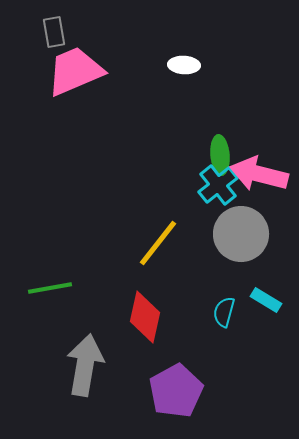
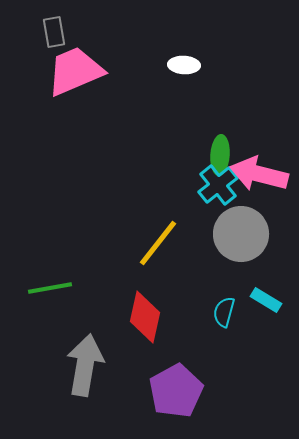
green ellipse: rotated 9 degrees clockwise
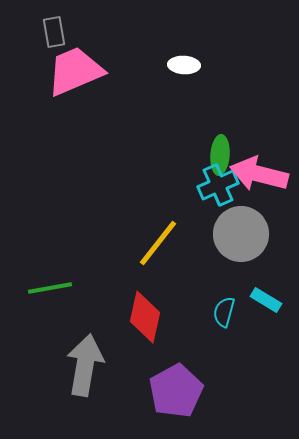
cyan cross: rotated 15 degrees clockwise
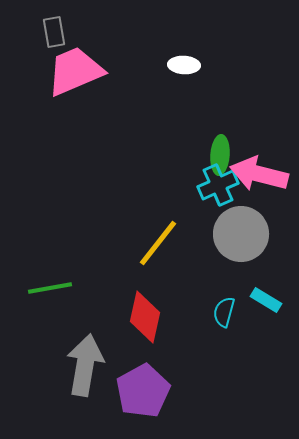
purple pentagon: moved 33 px left
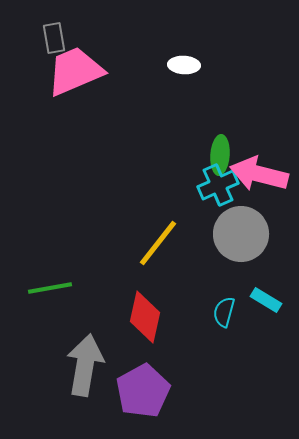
gray rectangle: moved 6 px down
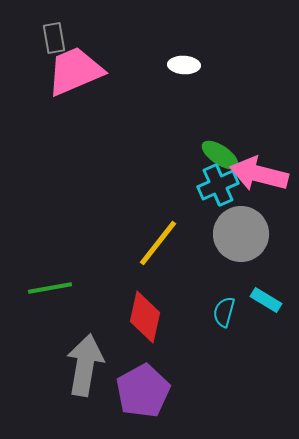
green ellipse: rotated 60 degrees counterclockwise
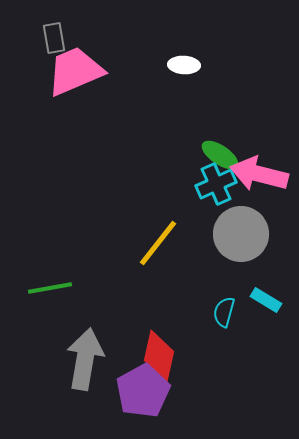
cyan cross: moved 2 px left, 1 px up
red diamond: moved 14 px right, 39 px down
gray arrow: moved 6 px up
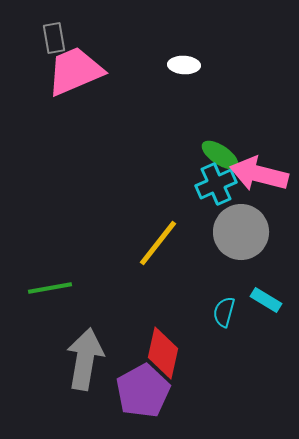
gray circle: moved 2 px up
red diamond: moved 4 px right, 3 px up
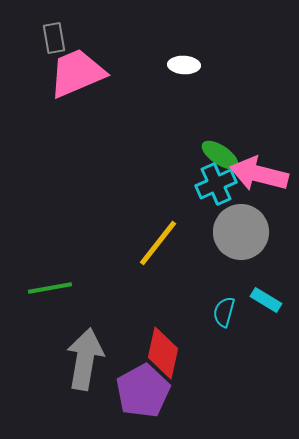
pink trapezoid: moved 2 px right, 2 px down
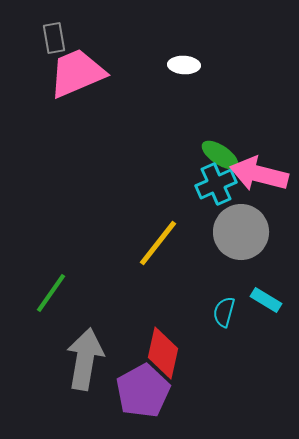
green line: moved 1 px right, 5 px down; rotated 45 degrees counterclockwise
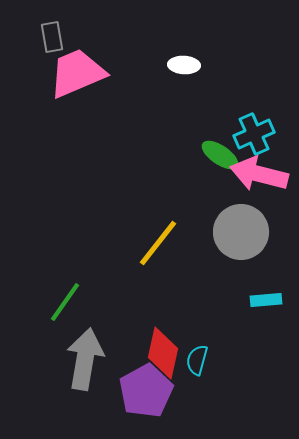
gray rectangle: moved 2 px left, 1 px up
cyan cross: moved 38 px right, 50 px up
green line: moved 14 px right, 9 px down
cyan rectangle: rotated 36 degrees counterclockwise
cyan semicircle: moved 27 px left, 48 px down
purple pentagon: moved 3 px right
